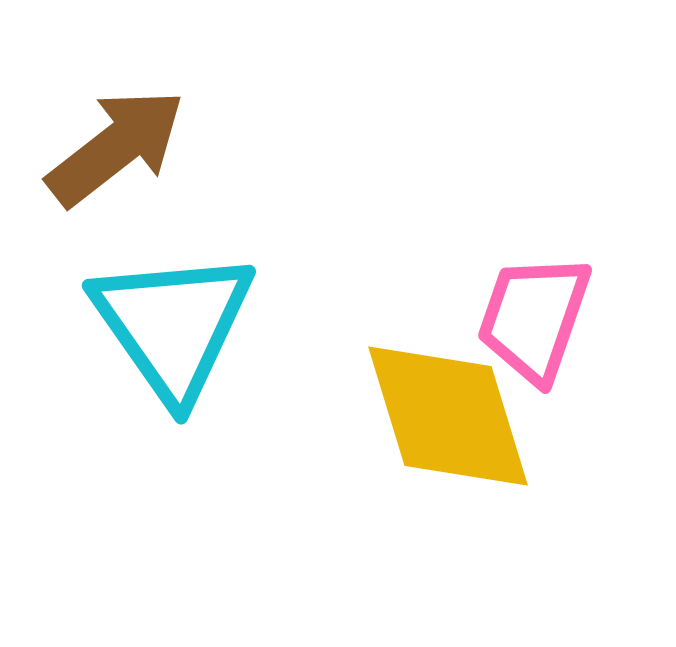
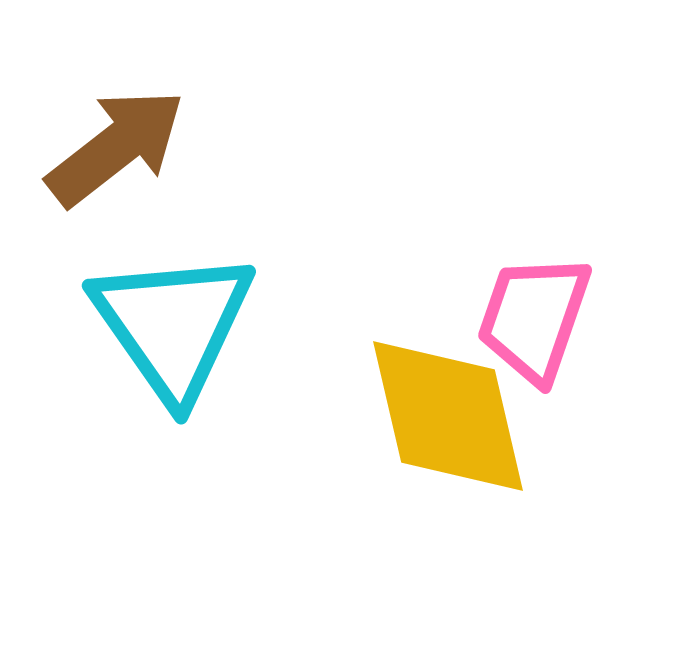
yellow diamond: rotated 4 degrees clockwise
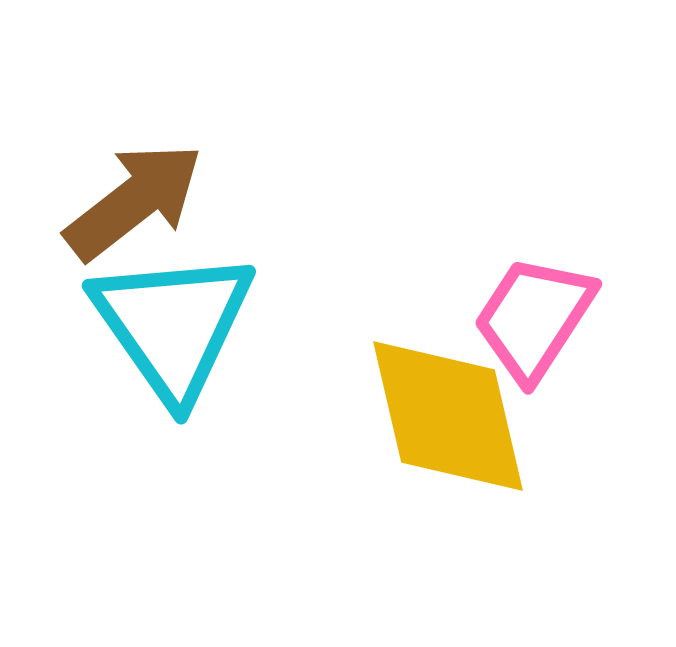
brown arrow: moved 18 px right, 54 px down
pink trapezoid: rotated 14 degrees clockwise
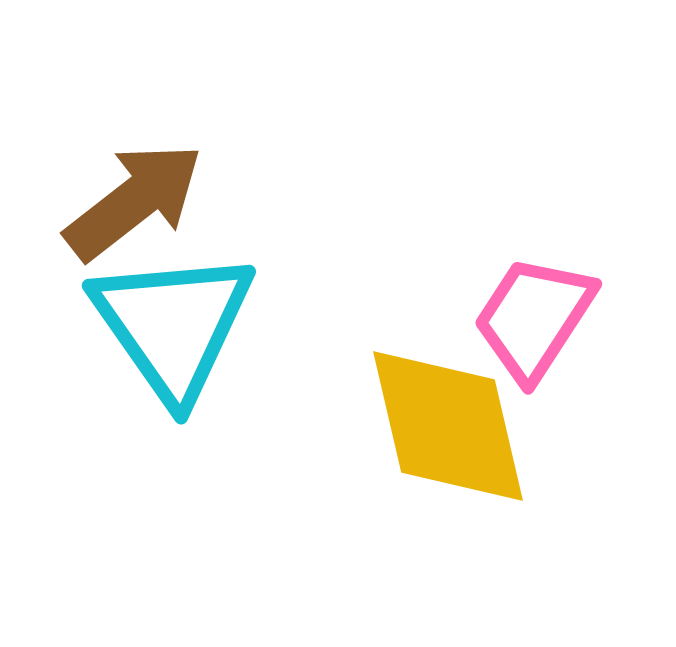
yellow diamond: moved 10 px down
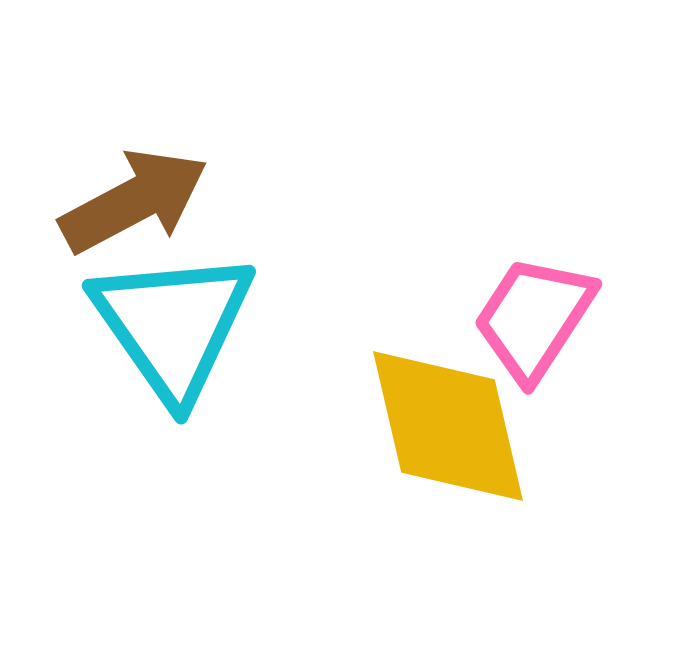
brown arrow: rotated 10 degrees clockwise
